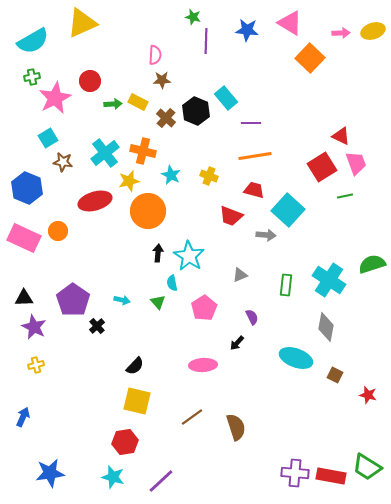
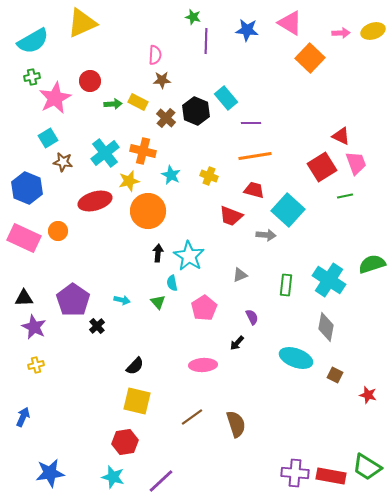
brown semicircle at (236, 427): moved 3 px up
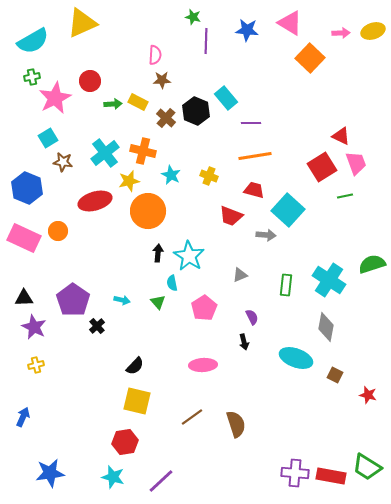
black arrow at (237, 343): moved 7 px right, 1 px up; rotated 56 degrees counterclockwise
